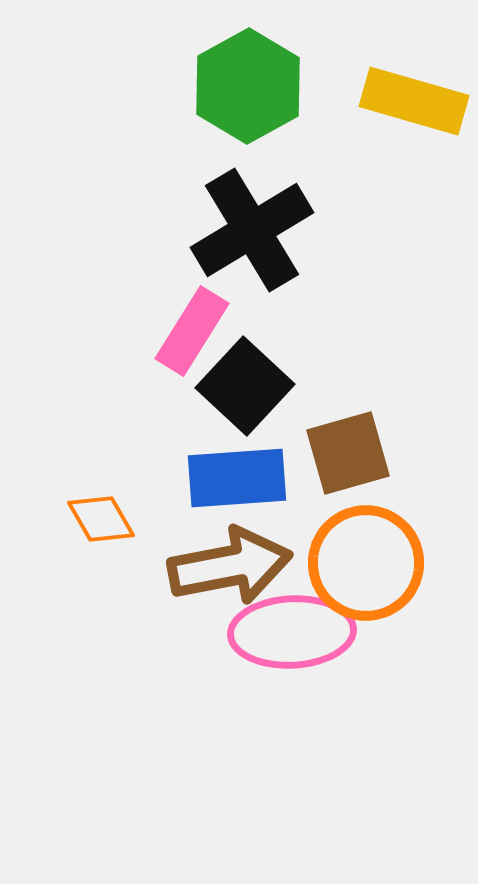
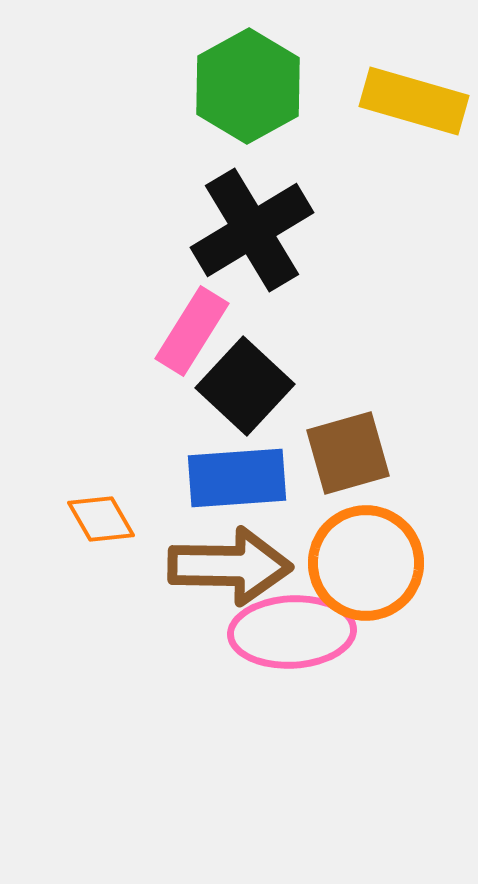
brown arrow: rotated 12 degrees clockwise
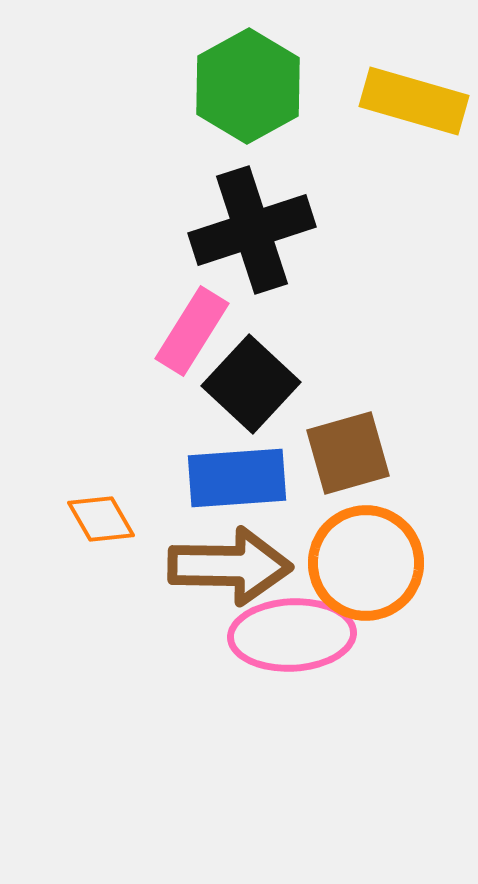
black cross: rotated 13 degrees clockwise
black square: moved 6 px right, 2 px up
pink ellipse: moved 3 px down
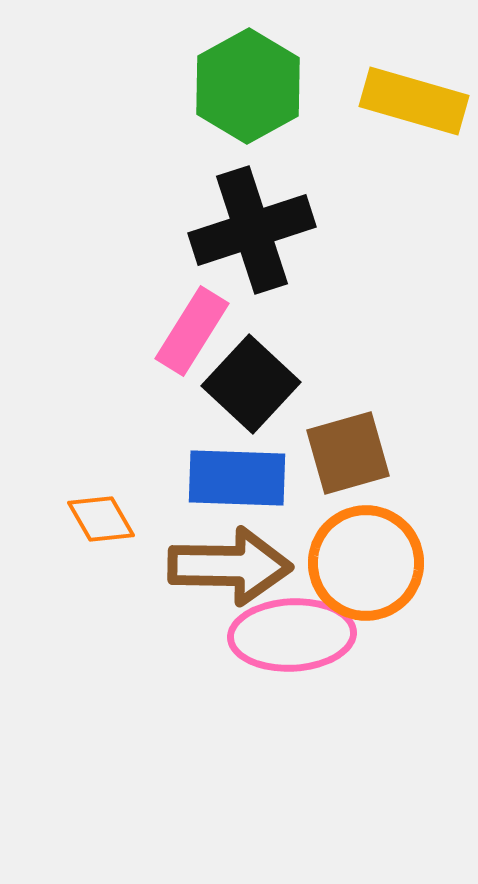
blue rectangle: rotated 6 degrees clockwise
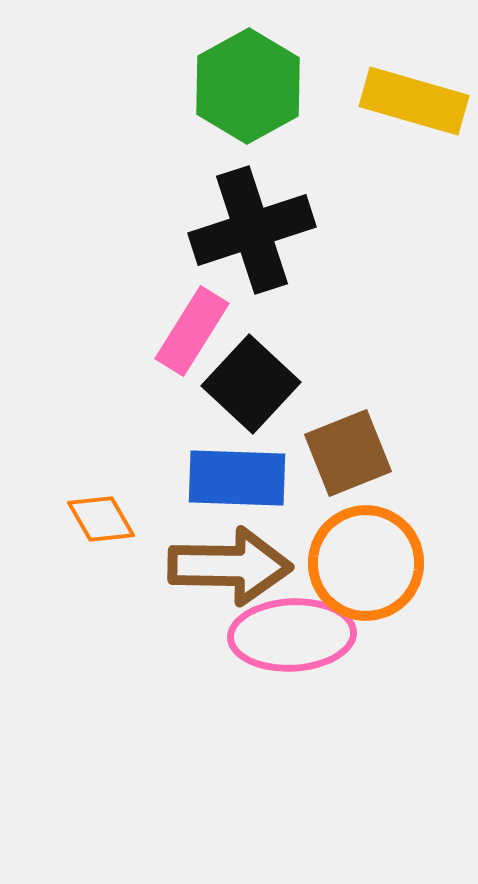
brown square: rotated 6 degrees counterclockwise
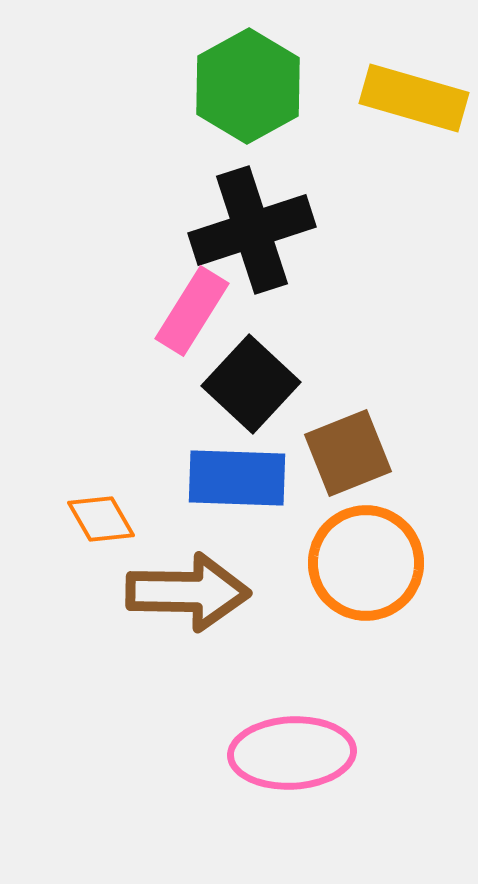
yellow rectangle: moved 3 px up
pink rectangle: moved 20 px up
brown arrow: moved 42 px left, 26 px down
pink ellipse: moved 118 px down
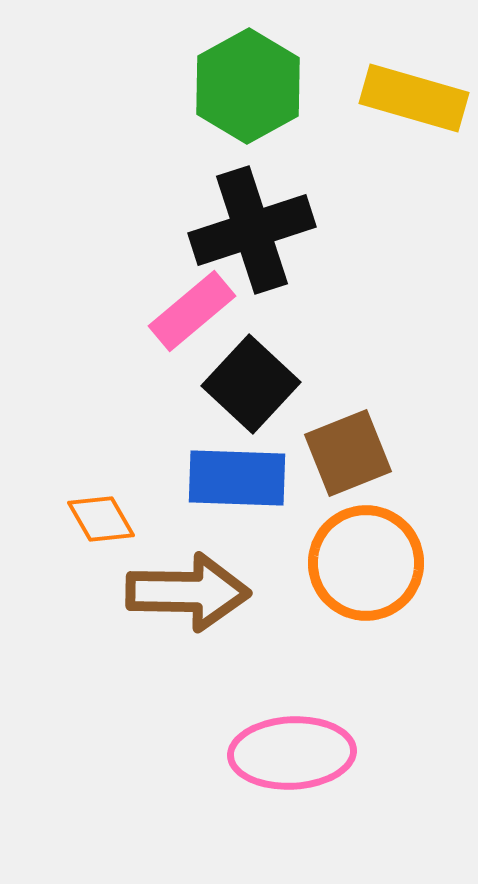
pink rectangle: rotated 18 degrees clockwise
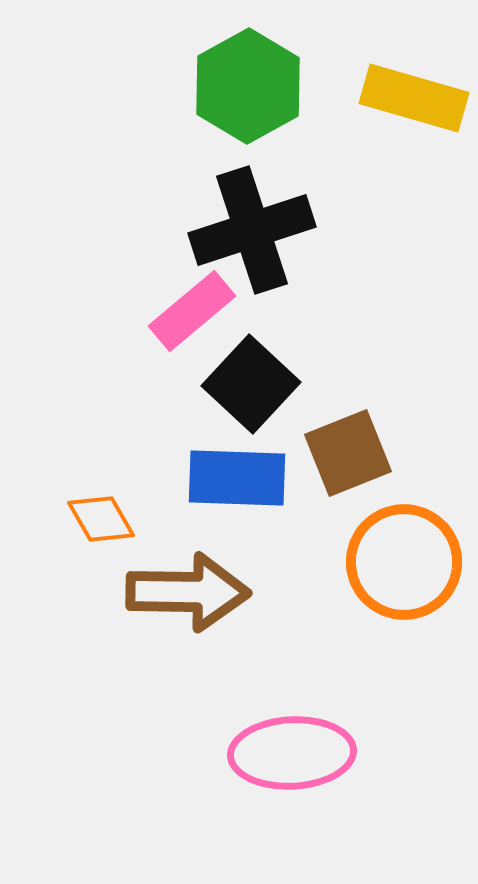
orange circle: moved 38 px right, 1 px up
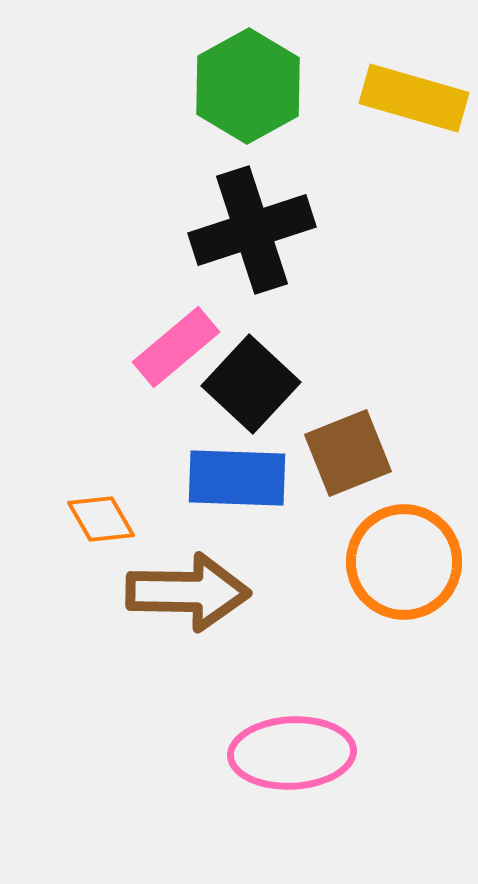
pink rectangle: moved 16 px left, 36 px down
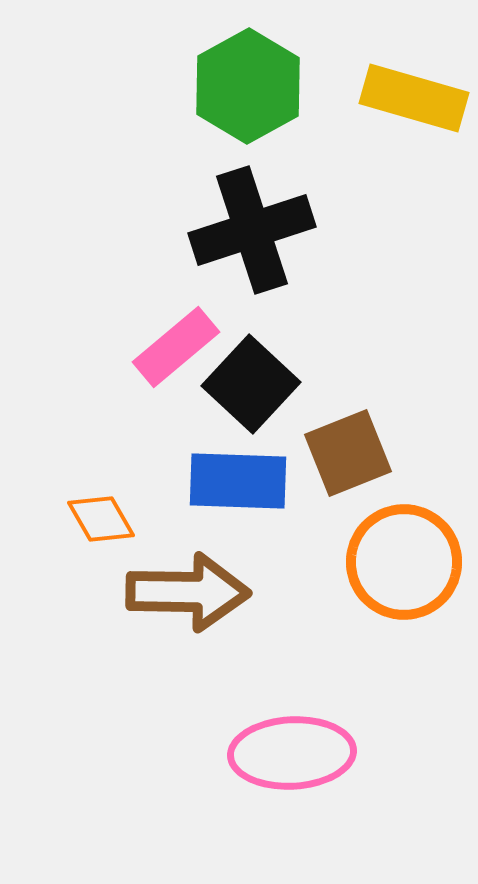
blue rectangle: moved 1 px right, 3 px down
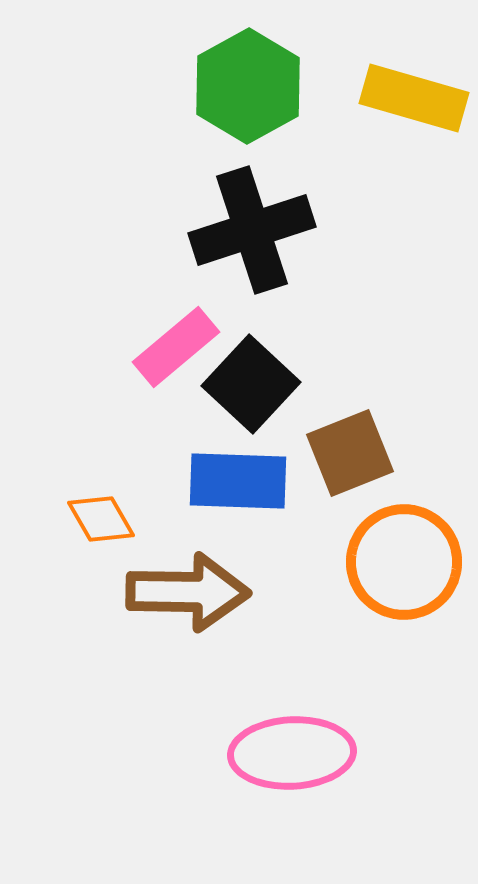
brown square: moved 2 px right
